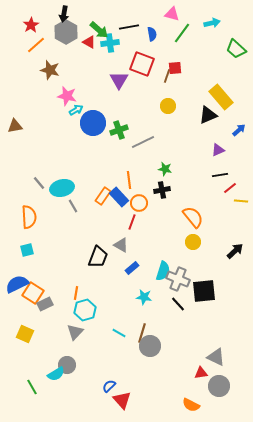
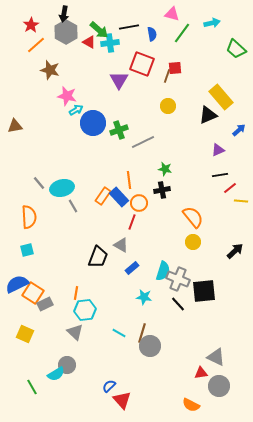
cyan hexagon at (85, 310): rotated 10 degrees clockwise
gray triangle at (75, 332): rotated 30 degrees counterclockwise
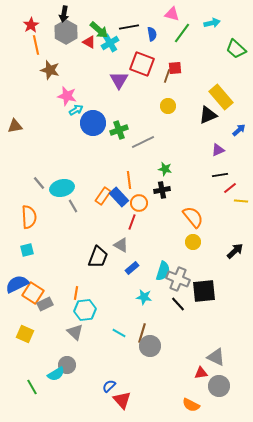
cyan cross at (110, 43): rotated 24 degrees counterclockwise
orange line at (36, 45): rotated 60 degrees counterclockwise
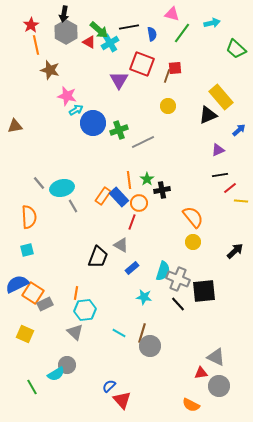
green star at (165, 169): moved 18 px left, 10 px down; rotated 24 degrees clockwise
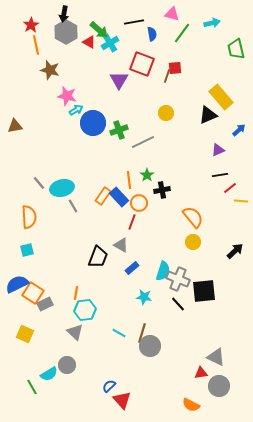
black line at (129, 27): moved 5 px right, 5 px up
green trapezoid at (236, 49): rotated 35 degrees clockwise
yellow circle at (168, 106): moved 2 px left, 7 px down
green star at (147, 179): moved 4 px up
cyan semicircle at (56, 374): moved 7 px left
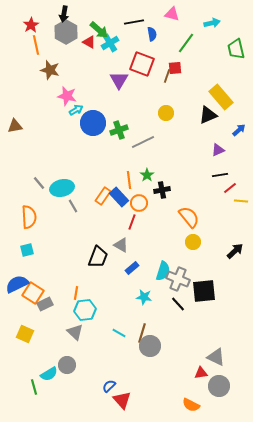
green line at (182, 33): moved 4 px right, 10 px down
orange semicircle at (193, 217): moved 4 px left
green line at (32, 387): moved 2 px right; rotated 14 degrees clockwise
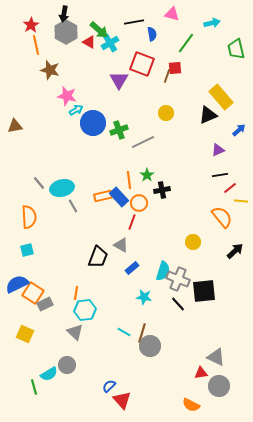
orange rectangle at (103, 196): rotated 42 degrees clockwise
orange semicircle at (189, 217): moved 33 px right
cyan line at (119, 333): moved 5 px right, 1 px up
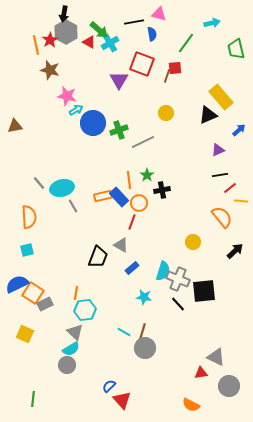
pink triangle at (172, 14): moved 13 px left
red star at (31, 25): moved 19 px right, 15 px down
gray circle at (150, 346): moved 5 px left, 2 px down
cyan semicircle at (49, 374): moved 22 px right, 25 px up
gray circle at (219, 386): moved 10 px right
green line at (34, 387): moved 1 px left, 12 px down; rotated 21 degrees clockwise
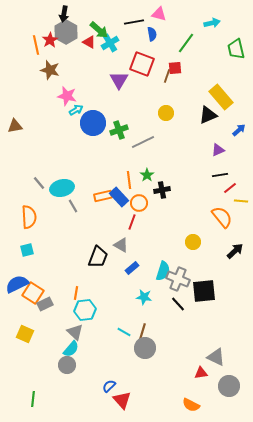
cyan semicircle at (71, 349): rotated 18 degrees counterclockwise
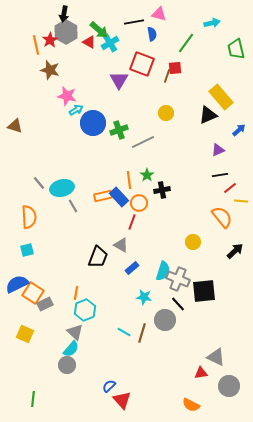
brown triangle at (15, 126): rotated 28 degrees clockwise
cyan hexagon at (85, 310): rotated 15 degrees counterclockwise
gray circle at (145, 348): moved 20 px right, 28 px up
